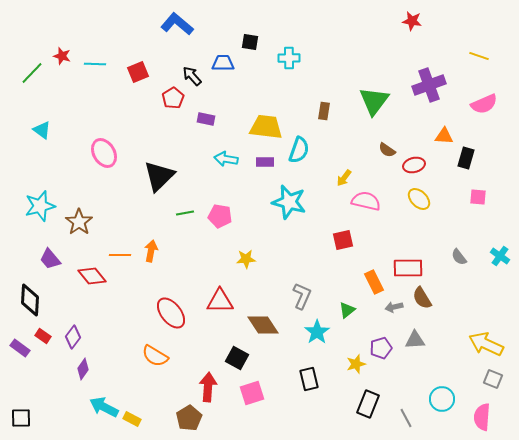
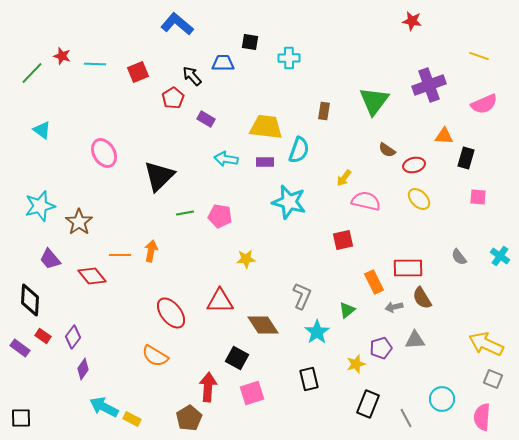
purple rectangle at (206, 119): rotated 18 degrees clockwise
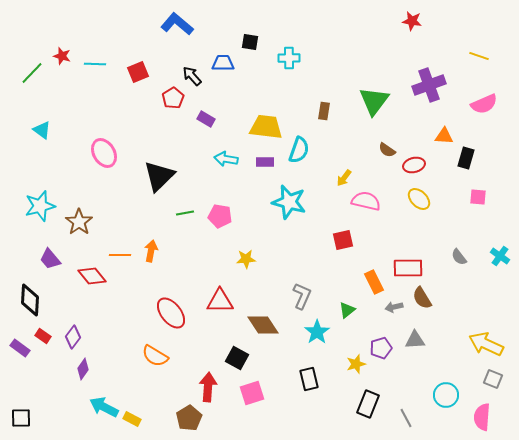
cyan circle at (442, 399): moved 4 px right, 4 px up
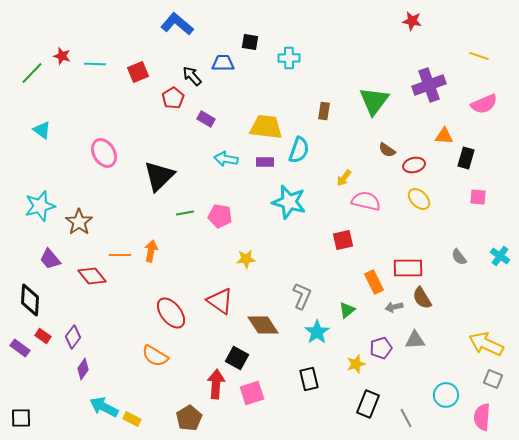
red triangle at (220, 301): rotated 36 degrees clockwise
red arrow at (208, 387): moved 8 px right, 3 px up
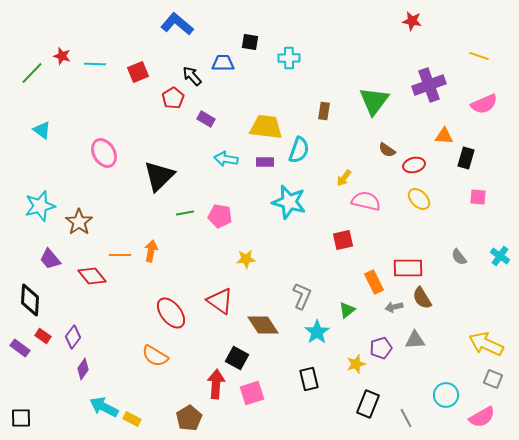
pink semicircle at (482, 417): rotated 124 degrees counterclockwise
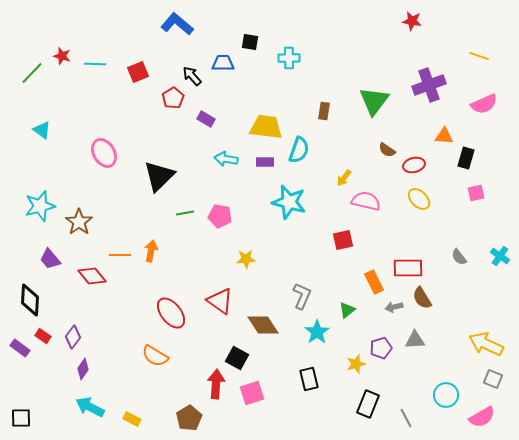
pink square at (478, 197): moved 2 px left, 4 px up; rotated 18 degrees counterclockwise
cyan arrow at (104, 407): moved 14 px left
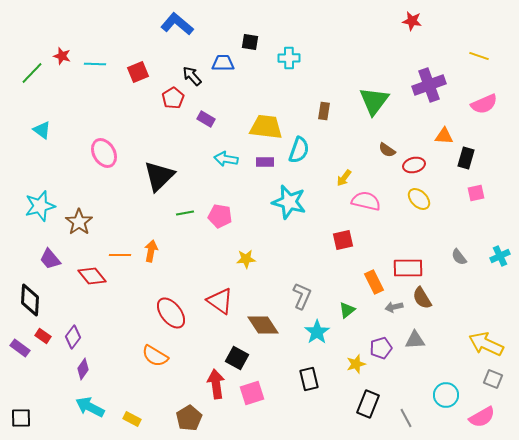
cyan cross at (500, 256): rotated 30 degrees clockwise
red arrow at (216, 384): rotated 12 degrees counterclockwise
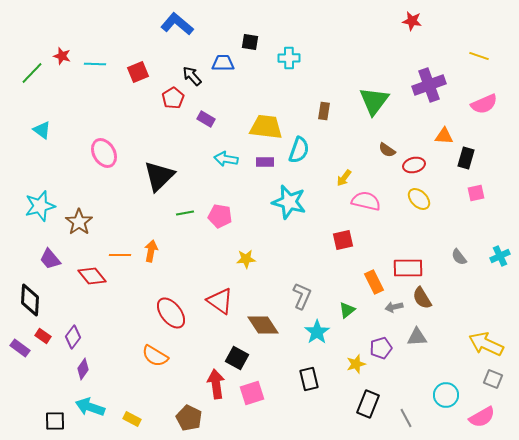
gray triangle at (415, 340): moved 2 px right, 3 px up
cyan arrow at (90, 407): rotated 8 degrees counterclockwise
black square at (21, 418): moved 34 px right, 3 px down
brown pentagon at (189, 418): rotated 15 degrees counterclockwise
